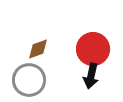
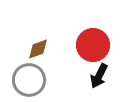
red circle: moved 4 px up
black arrow: moved 8 px right; rotated 15 degrees clockwise
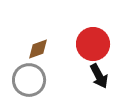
red circle: moved 1 px up
black arrow: rotated 55 degrees counterclockwise
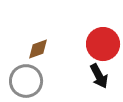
red circle: moved 10 px right
gray circle: moved 3 px left, 1 px down
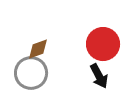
gray circle: moved 5 px right, 8 px up
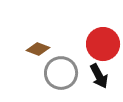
brown diamond: rotated 40 degrees clockwise
gray circle: moved 30 px right
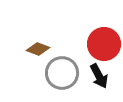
red circle: moved 1 px right
gray circle: moved 1 px right
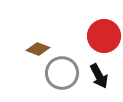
red circle: moved 8 px up
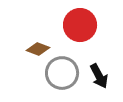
red circle: moved 24 px left, 11 px up
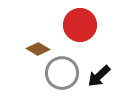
brown diamond: rotated 10 degrees clockwise
black arrow: rotated 75 degrees clockwise
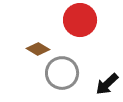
red circle: moved 5 px up
black arrow: moved 8 px right, 8 px down
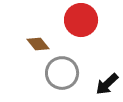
red circle: moved 1 px right
brown diamond: moved 5 px up; rotated 20 degrees clockwise
